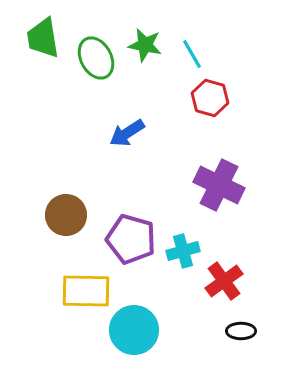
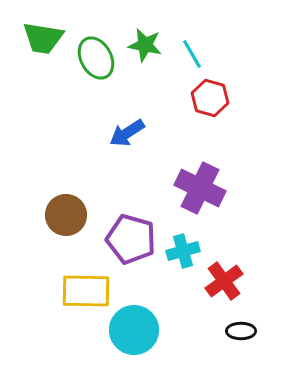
green trapezoid: rotated 72 degrees counterclockwise
purple cross: moved 19 px left, 3 px down
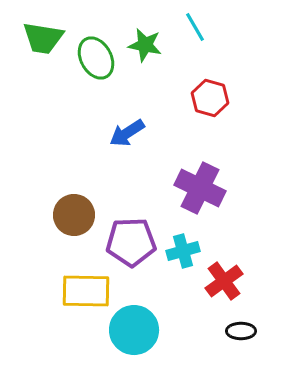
cyan line: moved 3 px right, 27 px up
brown circle: moved 8 px right
purple pentagon: moved 3 px down; rotated 18 degrees counterclockwise
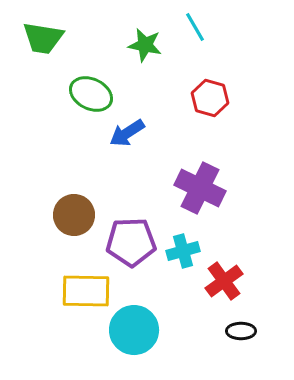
green ellipse: moved 5 px left, 36 px down; rotated 36 degrees counterclockwise
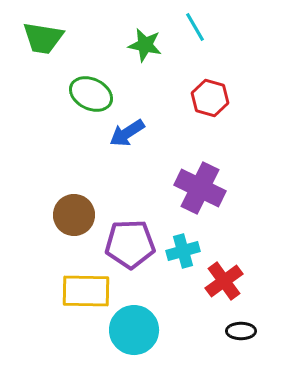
purple pentagon: moved 1 px left, 2 px down
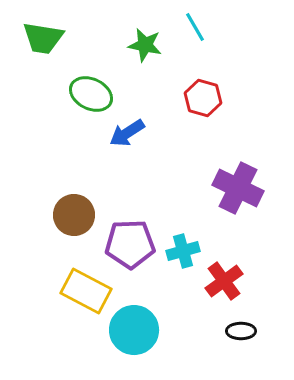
red hexagon: moved 7 px left
purple cross: moved 38 px right
yellow rectangle: rotated 27 degrees clockwise
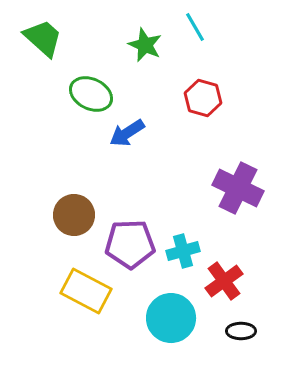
green trapezoid: rotated 147 degrees counterclockwise
green star: rotated 12 degrees clockwise
cyan circle: moved 37 px right, 12 px up
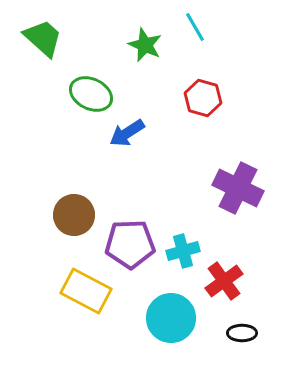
black ellipse: moved 1 px right, 2 px down
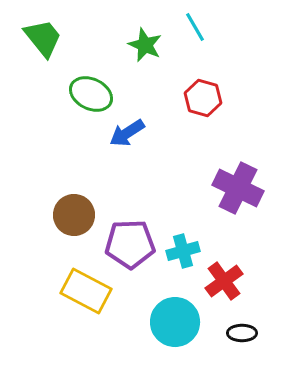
green trapezoid: rotated 9 degrees clockwise
cyan circle: moved 4 px right, 4 px down
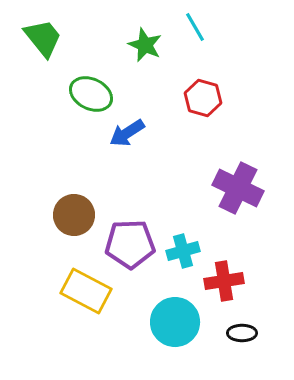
red cross: rotated 27 degrees clockwise
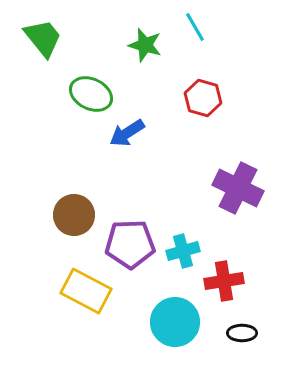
green star: rotated 8 degrees counterclockwise
